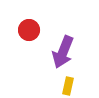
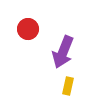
red circle: moved 1 px left, 1 px up
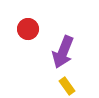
yellow rectangle: moved 1 px left; rotated 48 degrees counterclockwise
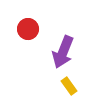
yellow rectangle: moved 2 px right
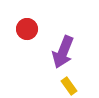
red circle: moved 1 px left
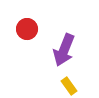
purple arrow: moved 1 px right, 2 px up
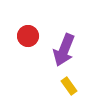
red circle: moved 1 px right, 7 px down
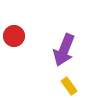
red circle: moved 14 px left
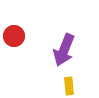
yellow rectangle: rotated 30 degrees clockwise
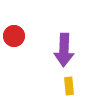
purple arrow: rotated 20 degrees counterclockwise
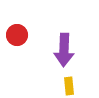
red circle: moved 3 px right, 1 px up
